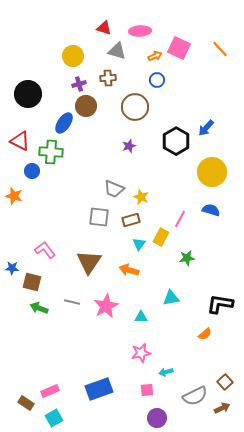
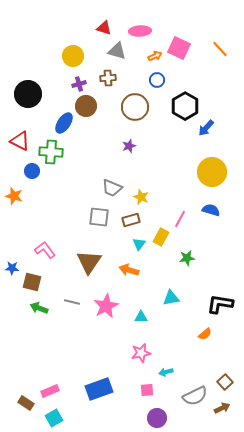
black hexagon at (176, 141): moved 9 px right, 35 px up
gray trapezoid at (114, 189): moved 2 px left, 1 px up
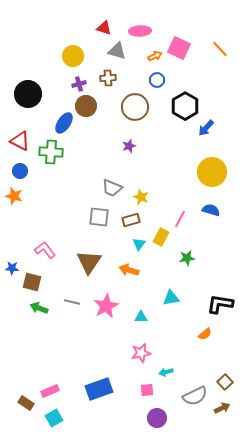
blue circle at (32, 171): moved 12 px left
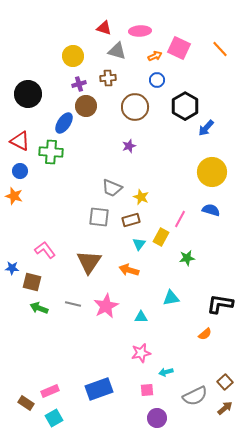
gray line at (72, 302): moved 1 px right, 2 px down
brown arrow at (222, 408): moved 3 px right; rotated 14 degrees counterclockwise
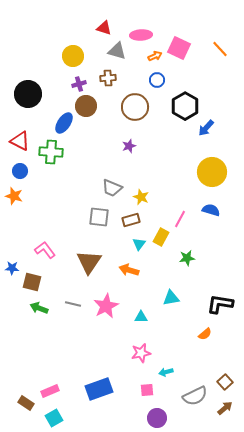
pink ellipse at (140, 31): moved 1 px right, 4 px down
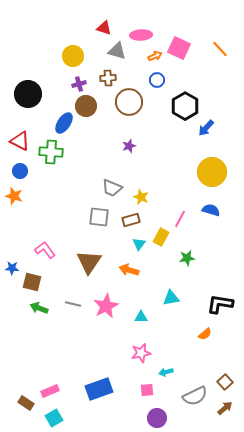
brown circle at (135, 107): moved 6 px left, 5 px up
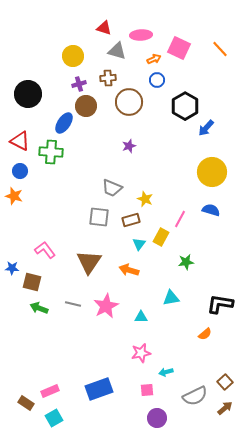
orange arrow at (155, 56): moved 1 px left, 3 px down
yellow star at (141, 197): moved 4 px right, 2 px down
green star at (187, 258): moved 1 px left, 4 px down
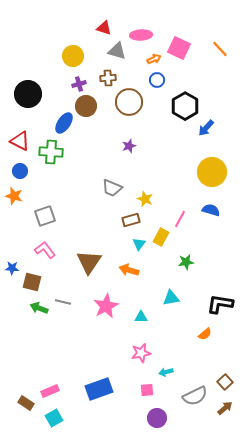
gray square at (99, 217): moved 54 px left, 1 px up; rotated 25 degrees counterclockwise
gray line at (73, 304): moved 10 px left, 2 px up
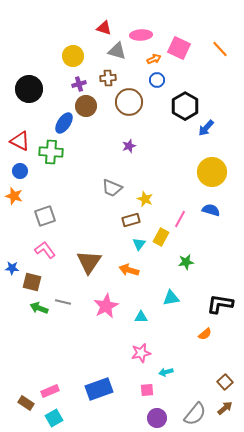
black circle at (28, 94): moved 1 px right, 5 px up
gray semicircle at (195, 396): moved 18 px down; rotated 25 degrees counterclockwise
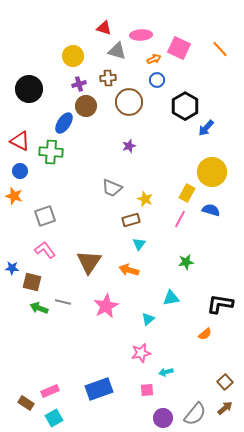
yellow rectangle at (161, 237): moved 26 px right, 44 px up
cyan triangle at (141, 317): moved 7 px right, 2 px down; rotated 40 degrees counterclockwise
purple circle at (157, 418): moved 6 px right
